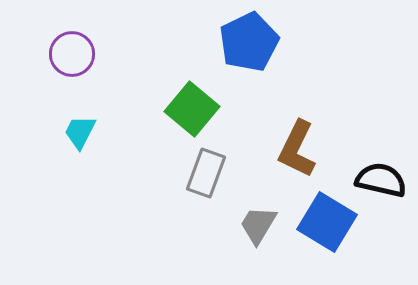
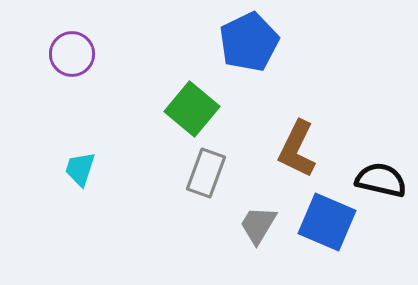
cyan trapezoid: moved 37 px down; rotated 9 degrees counterclockwise
blue square: rotated 8 degrees counterclockwise
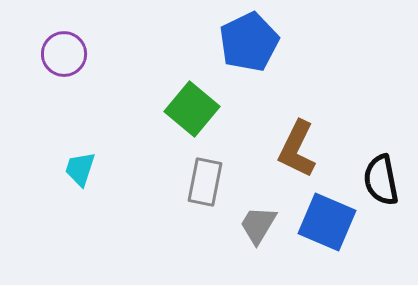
purple circle: moved 8 px left
gray rectangle: moved 1 px left, 9 px down; rotated 9 degrees counterclockwise
black semicircle: rotated 114 degrees counterclockwise
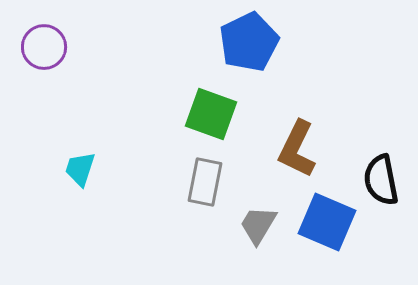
purple circle: moved 20 px left, 7 px up
green square: moved 19 px right, 5 px down; rotated 20 degrees counterclockwise
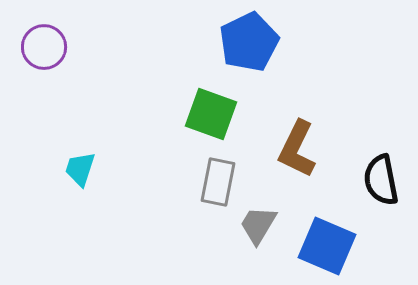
gray rectangle: moved 13 px right
blue square: moved 24 px down
